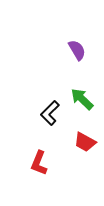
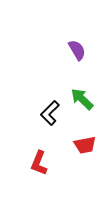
red trapezoid: moved 3 px down; rotated 40 degrees counterclockwise
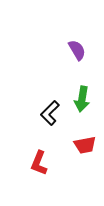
green arrow: rotated 125 degrees counterclockwise
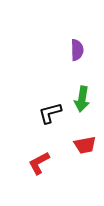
purple semicircle: rotated 30 degrees clockwise
black L-shape: rotated 30 degrees clockwise
red L-shape: rotated 40 degrees clockwise
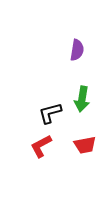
purple semicircle: rotated 10 degrees clockwise
red L-shape: moved 2 px right, 17 px up
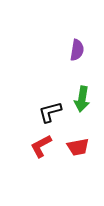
black L-shape: moved 1 px up
red trapezoid: moved 7 px left, 2 px down
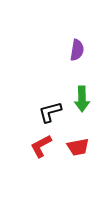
green arrow: rotated 10 degrees counterclockwise
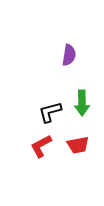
purple semicircle: moved 8 px left, 5 px down
green arrow: moved 4 px down
red trapezoid: moved 2 px up
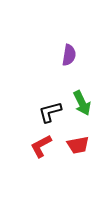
green arrow: rotated 25 degrees counterclockwise
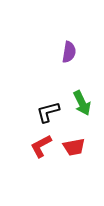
purple semicircle: moved 3 px up
black L-shape: moved 2 px left
red trapezoid: moved 4 px left, 2 px down
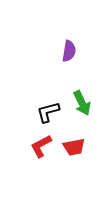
purple semicircle: moved 1 px up
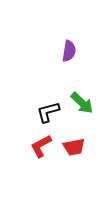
green arrow: rotated 20 degrees counterclockwise
